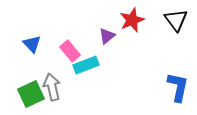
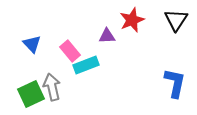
black triangle: rotated 10 degrees clockwise
purple triangle: rotated 36 degrees clockwise
blue L-shape: moved 3 px left, 4 px up
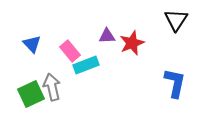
red star: moved 23 px down
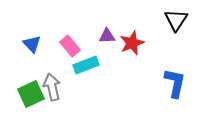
pink rectangle: moved 5 px up
